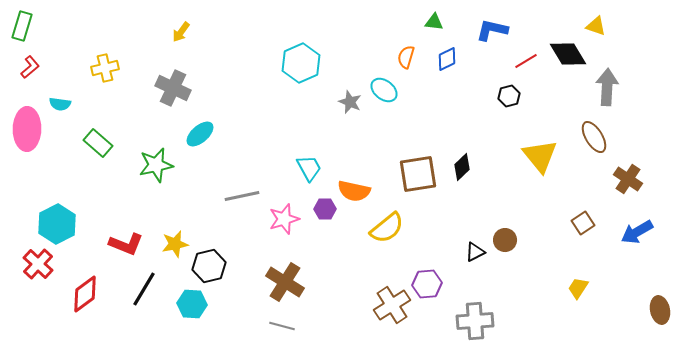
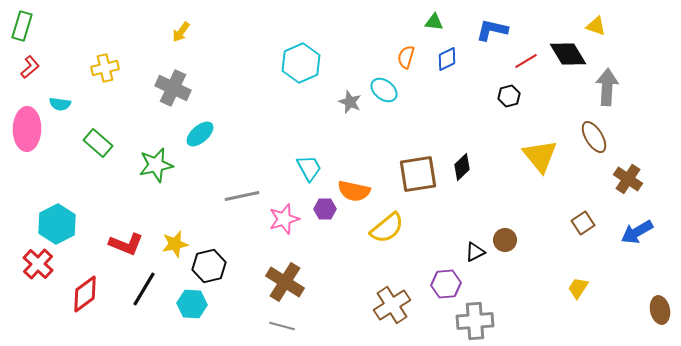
purple hexagon at (427, 284): moved 19 px right
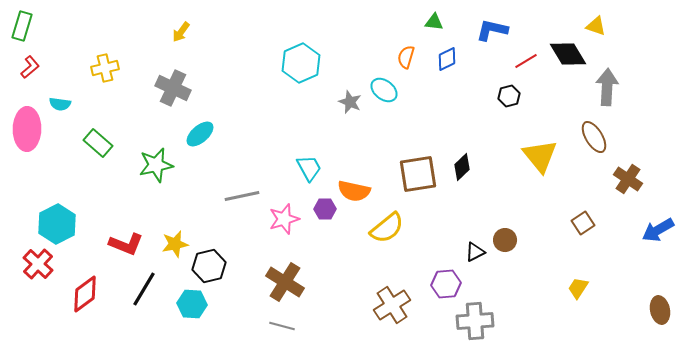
blue arrow at (637, 232): moved 21 px right, 2 px up
